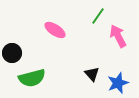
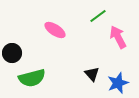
green line: rotated 18 degrees clockwise
pink arrow: moved 1 px down
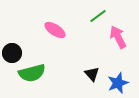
green semicircle: moved 5 px up
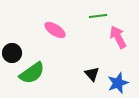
green line: rotated 30 degrees clockwise
green semicircle: rotated 20 degrees counterclockwise
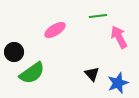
pink ellipse: rotated 65 degrees counterclockwise
pink arrow: moved 1 px right
black circle: moved 2 px right, 1 px up
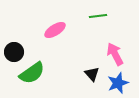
pink arrow: moved 4 px left, 17 px down
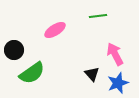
black circle: moved 2 px up
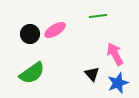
black circle: moved 16 px right, 16 px up
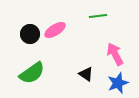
black triangle: moved 6 px left; rotated 14 degrees counterclockwise
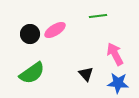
black triangle: rotated 14 degrees clockwise
blue star: rotated 25 degrees clockwise
